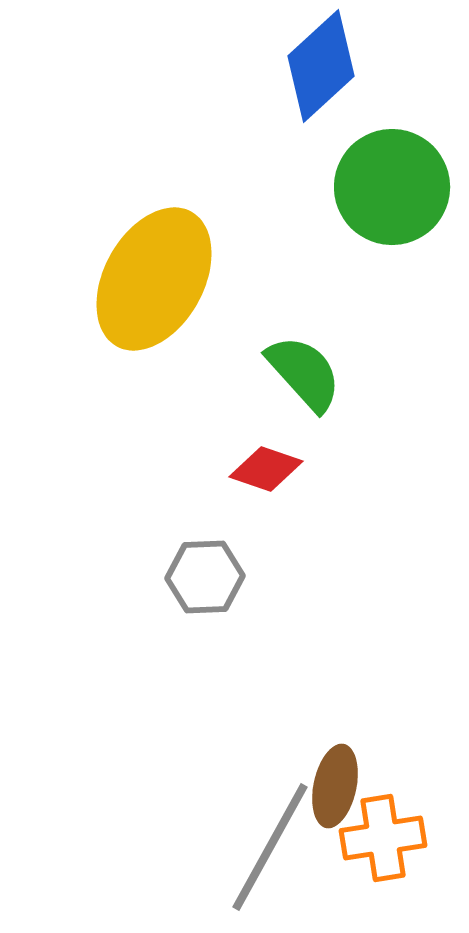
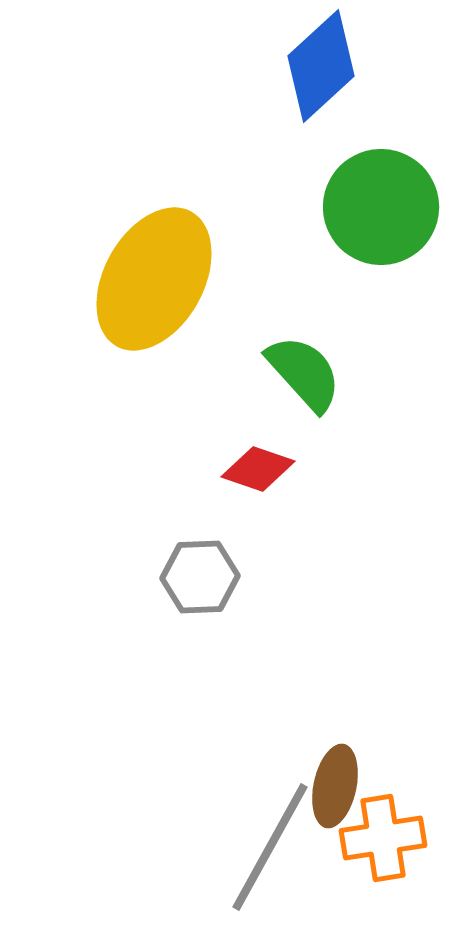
green circle: moved 11 px left, 20 px down
red diamond: moved 8 px left
gray hexagon: moved 5 px left
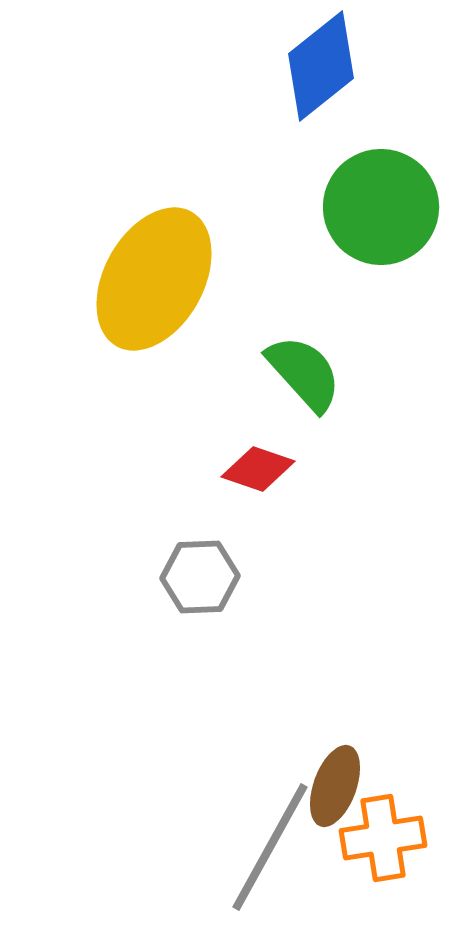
blue diamond: rotated 4 degrees clockwise
brown ellipse: rotated 8 degrees clockwise
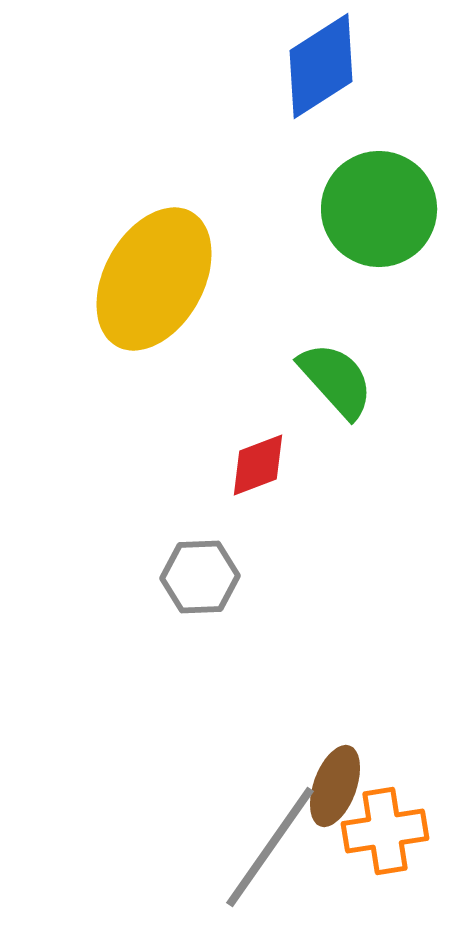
blue diamond: rotated 6 degrees clockwise
green circle: moved 2 px left, 2 px down
green semicircle: moved 32 px right, 7 px down
red diamond: moved 4 px up; rotated 40 degrees counterclockwise
orange cross: moved 2 px right, 7 px up
gray line: rotated 6 degrees clockwise
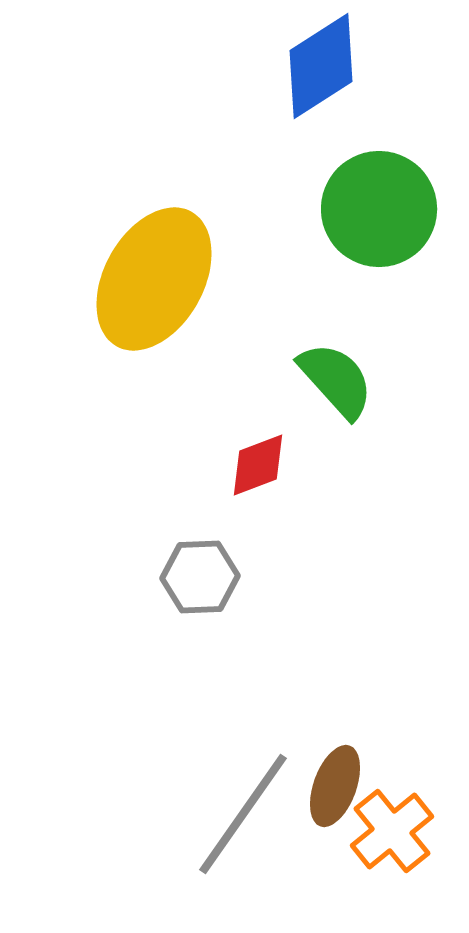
orange cross: moved 7 px right; rotated 30 degrees counterclockwise
gray line: moved 27 px left, 33 px up
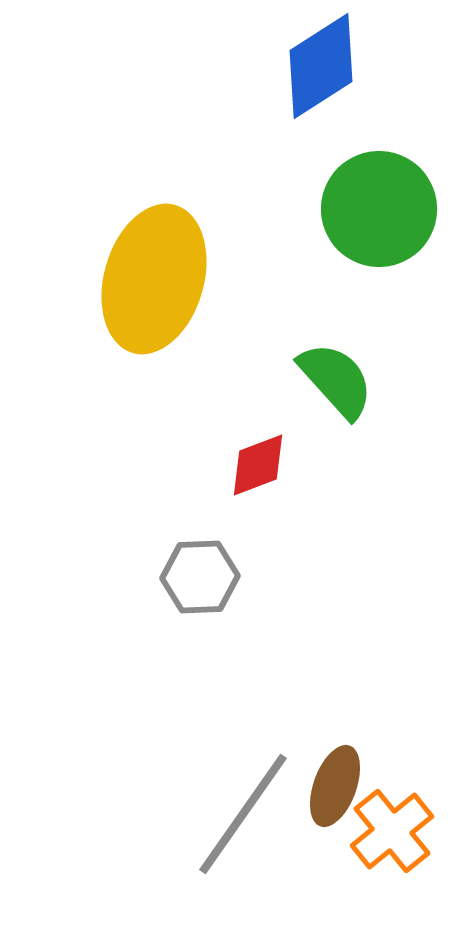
yellow ellipse: rotated 13 degrees counterclockwise
